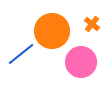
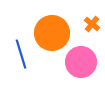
orange circle: moved 2 px down
blue line: rotated 68 degrees counterclockwise
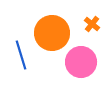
blue line: moved 1 px down
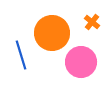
orange cross: moved 2 px up
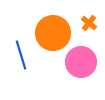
orange cross: moved 3 px left, 1 px down
orange circle: moved 1 px right
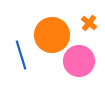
orange circle: moved 1 px left, 2 px down
pink circle: moved 2 px left, 1 px up
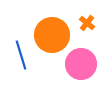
orange cross: moved 2 px left
pink circle: moved 2 px right, 3 px down
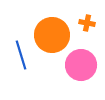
orange cross: rotated 28 degrees counterclockwise
pink circle: moved 1 px down
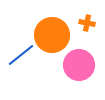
blue line: rotated 68 degrees clockwise
pink circle: moved 2 px left
